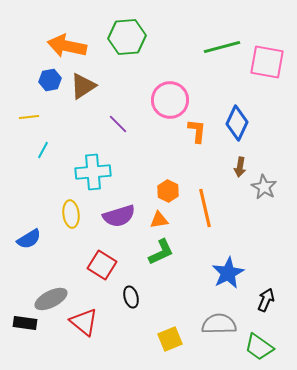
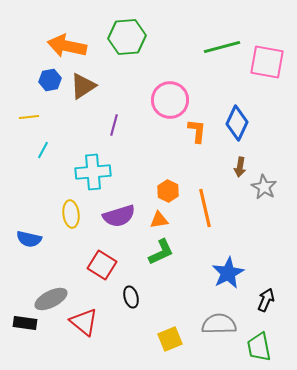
purple line: moved 4 px left, 1 px down; rotated 60 degrees clockwise
blue semicircle: rotated 45 degrees clockwise
green trapezoid: rotated 44 degrees clockwise
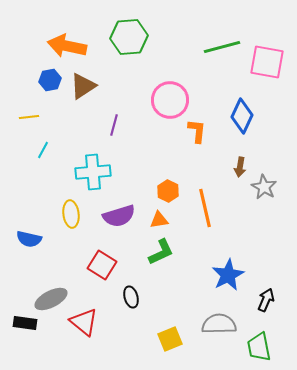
green hexagon: moved 2 px right
blue diamond: moved 5 px right, 7 px up
blue star: moved 2 px down
